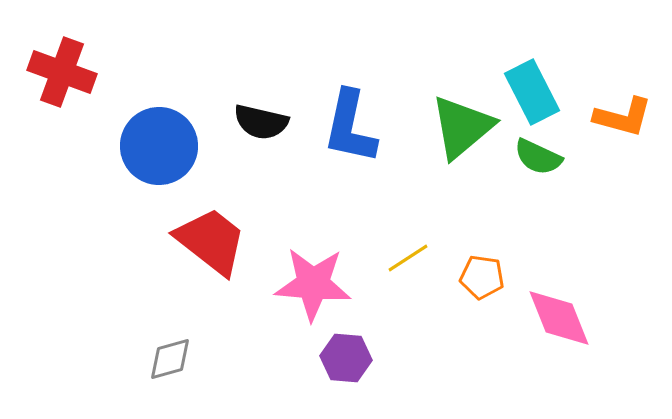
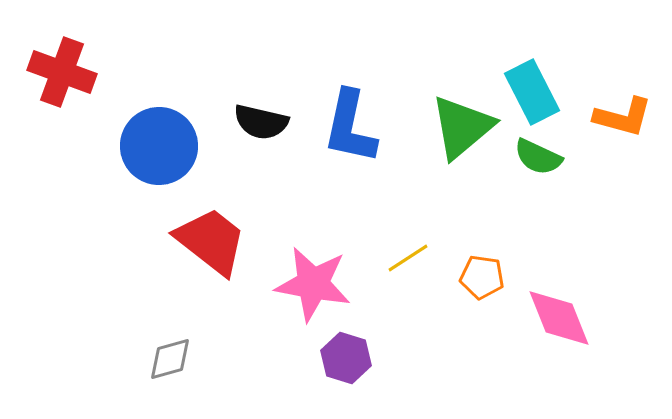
pink star: rotated 6 degrees clockwise
purple hexagon: rotated 12 degrees clockwise
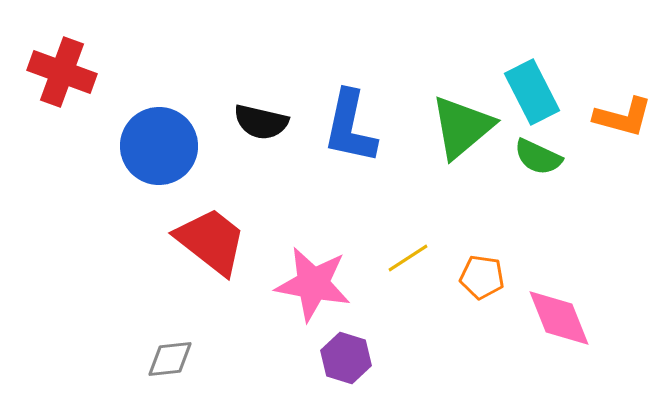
gray diamond: rotated 9 degrees clockwise
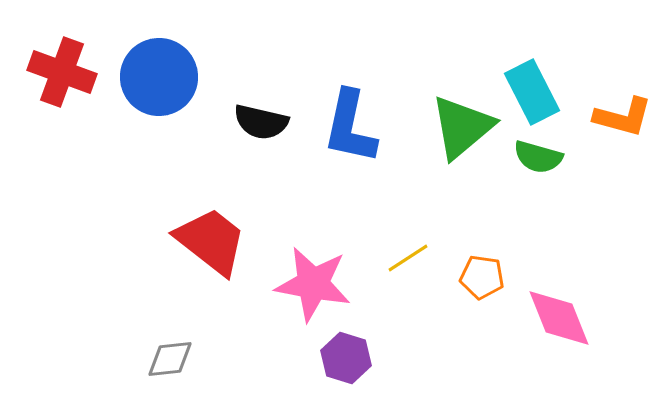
blue circle: moved 69 px up
green semicircle: rotated 9 degrees counterclockwise
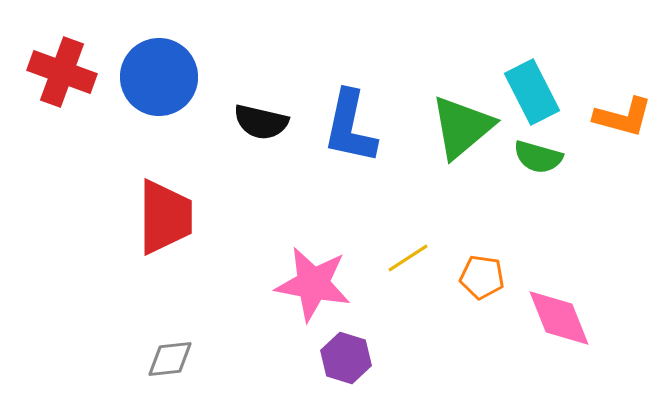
red trapezoid: moved 46 px left, 24 px up; rotated 52 degrees clockwise
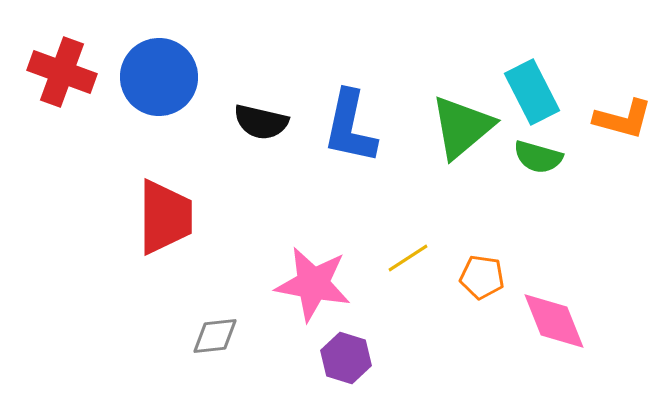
orange L-shape: moved 2 px down
pink diamond: moved 5 px left, 3 px down
gray diamond: moved 45 px right, 23 px up
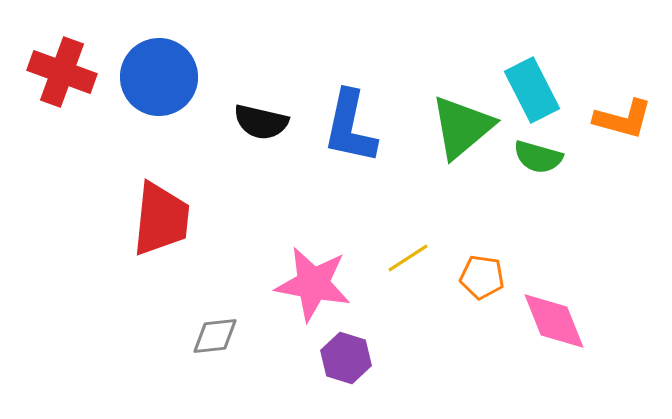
cyan rectangle: moved 2 px up
red trapezoid: moved 4 px left, 2 px down; rotated 6 degrees clockwise
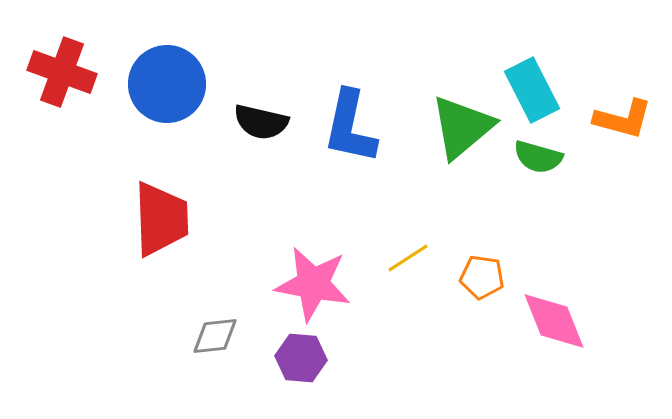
blue circle: moved 8 px right, 7 px down
red trapezoid: rotated 8 degrees counterclockwise
purple hexagon: moved 45 px left; rotated 12 degrees counterclockwise
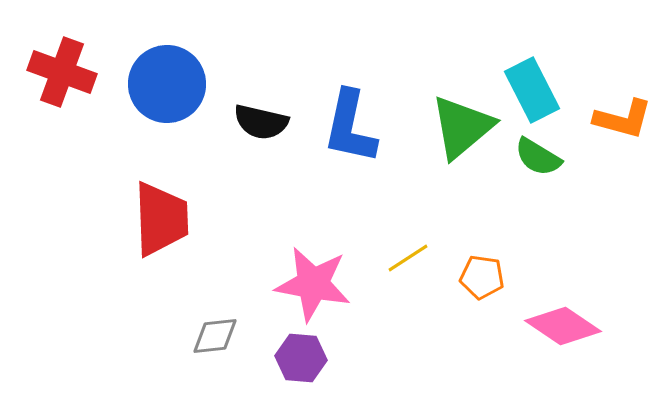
green semicircle: rotated 15 degrees clockwise
pink diamond: moved 9 px right, 5 px down; rotated 34 degrees counterclockwise
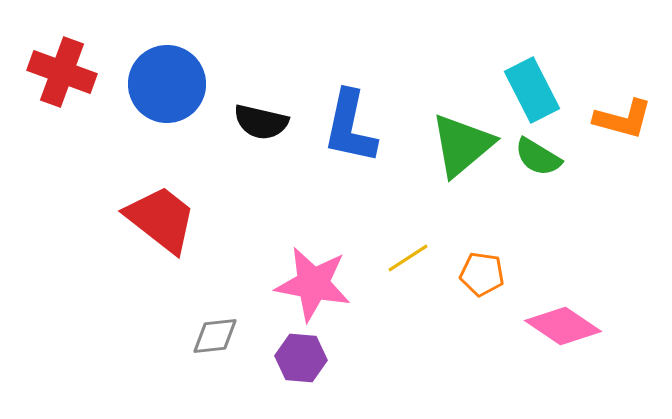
green triangle: moved 18 px down
red trapezoid: rotated 50 degrees counterclockwise
orange pentagon: moved 3 px up
